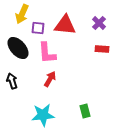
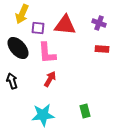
purple cross: rotated 24 degrees counterclockwise
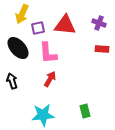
purple square: rotated 16 degrees counterclockwise
pink L-shape: moved 1 px right
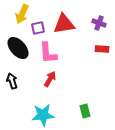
red triangle: moved 1 px left, 1 px up; rotated 15 degrees counterclockwise
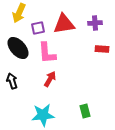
yellow arrow: moved 3 px left, 1 px up
purple cross: moved 4 px left; rotated 24 degrees counterclockwise
pink L-shape: moved 1 px left
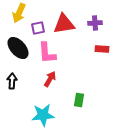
black arrow: rotated 21 degrees clockwise
green rectangle: moved 6 px left, 11 px up; rotated 24 degrees clockwise
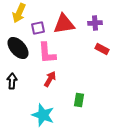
red rectangle: rotated 24 degrees clockwise
cyan star: rotated 25 degrees clockwise
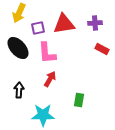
black arrow: moved 7 px right, 9 px down
cyan star: rotated 20 degrees counterclockwise
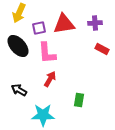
purple square: moved 1 px right
black ellipse: moved 2 px up
black arrow: rotated 63 degrees counterclockwise
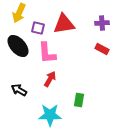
purple cross: moved 7 px right
purple square: moved 1 px left; rotated 24 degrees clockwise
cyan star: moved 7 px right
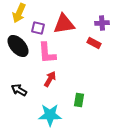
red rectangle: moved 8 px left, 6 px up
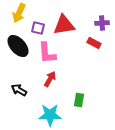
red triangle: moved 1 px down
